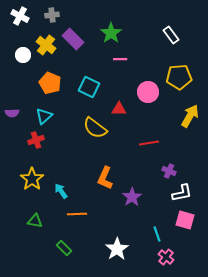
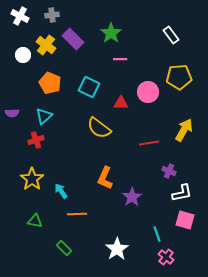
red triangle: moved 2 px right, 6 px up
yellow arrow: moved 6 px left, 14 px down
yellow semicircle: moved 4 px right
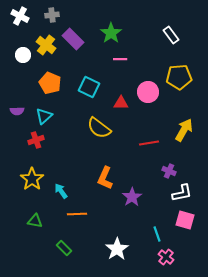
purple semicircle: moved 5 px right, 2 px up
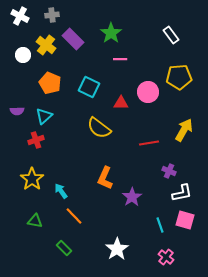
orange line: moved 3 px left, 2 px down; rotated 48 degrees clockwise
cyan line: moved 3 px right, 9 px up
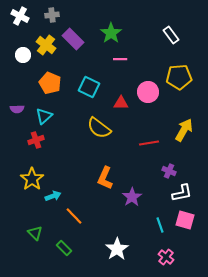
purple semicircle: moved 2 px up
cyan arrow: moved 8 px left, 5 px down; rotated 105 degrees clockwise
green triangle: moved 12 px down; rotated 35 degrees clockwise
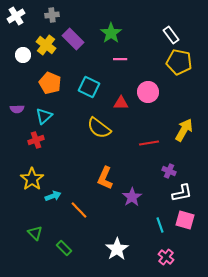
white cross: moved 4 px left; rotated 30 degrees clockwise
yellow pentagon: moved 15 px up; rotated 15 degrees clockwise
orange line: moved 5 px right, 6 px up
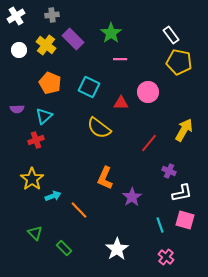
white circle: moved 4 px left, 5 px up
red line: rotated 42 degrees counterclockwise
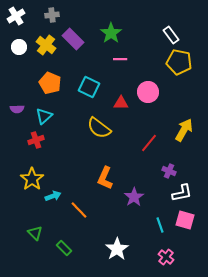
white circle: moved 3 px up
purple star: moved 2 px right
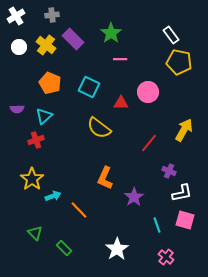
cyan line: moved 3 px left
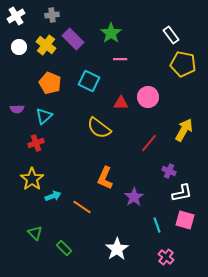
yellow pentagon: moved 4 px right, 2 px down
cyan square: moved 6 px up
pink circle: moved 5 px down
red cross: moved 3 px down
orange line: moved 3 px right, 3 px up; rotated 12 degrees counterclockwise
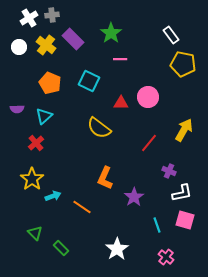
white cross: moved 13 px right, 2 px down
red cross: rotated 21 degrees counterclockwise
green rectangle: moved 3 px left
